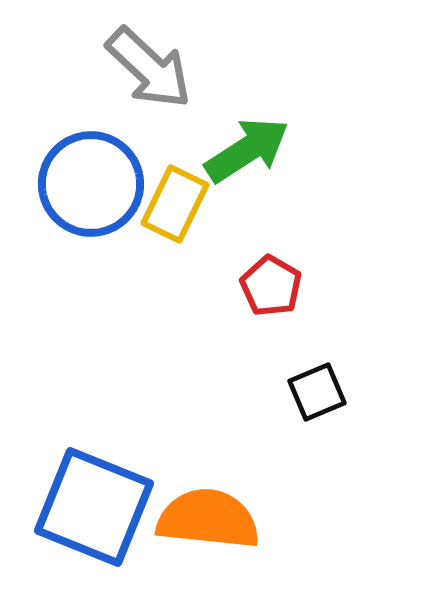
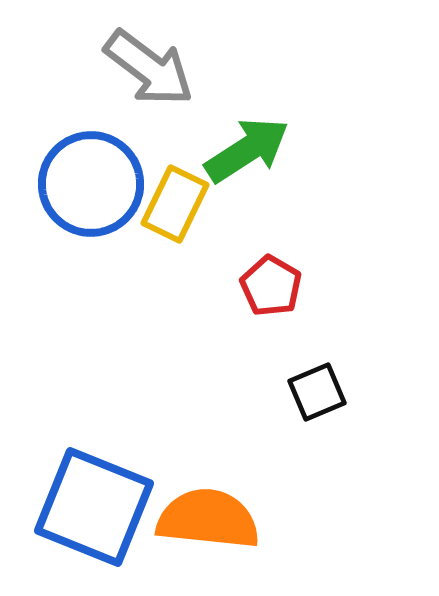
gray arrow: rotated 6 degrees counterclockwise
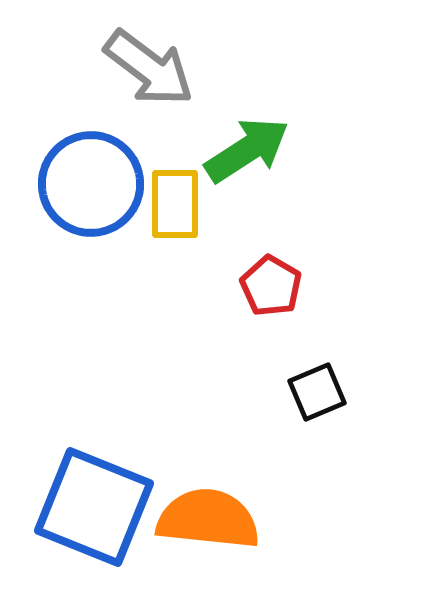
yellow rectangle: rotated 26 degrees counterclockwise
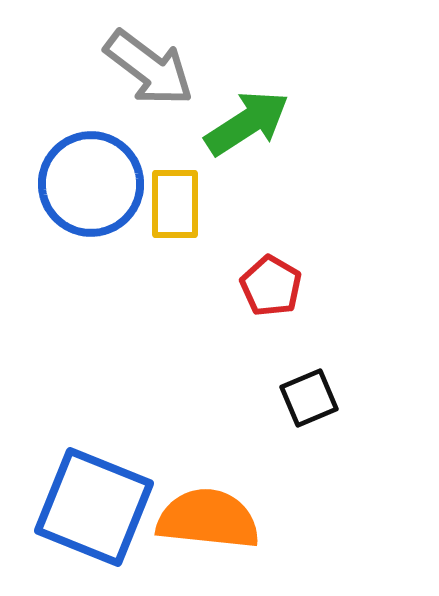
green arrow: moved 27 px up
black square: moved 8 px left, 6 px down
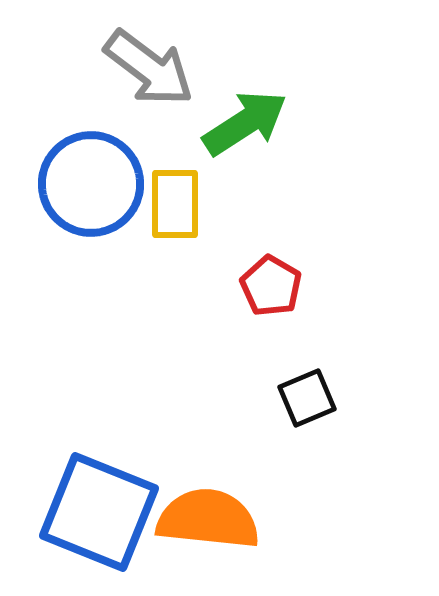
green arrow: moved 2 px left
black square: moved 2 px left
blue square: moved 5 px right, 5 px down
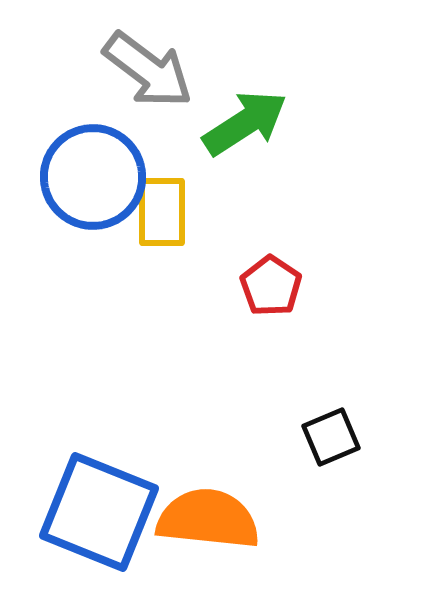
gray arrow: moved 1 px left, 2 px down
blue circle: moved 2 px right, 7 px up
yellow rectangle: moved 13 px left, 8 px down
red pentagon: rotated 4 degrees clockwise
black square: moved 24 px right, 39 px down
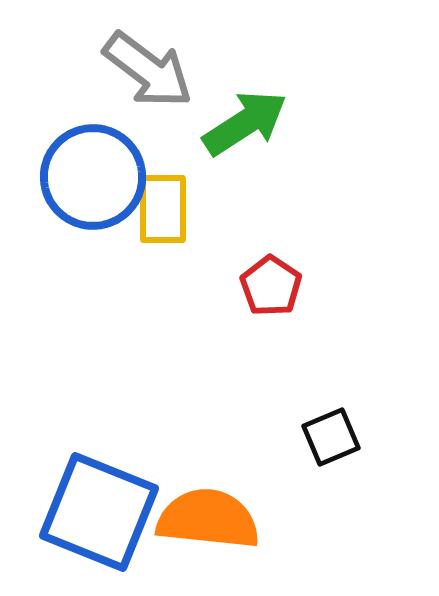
yellow rectangle: moved 1 px right, 3 px up
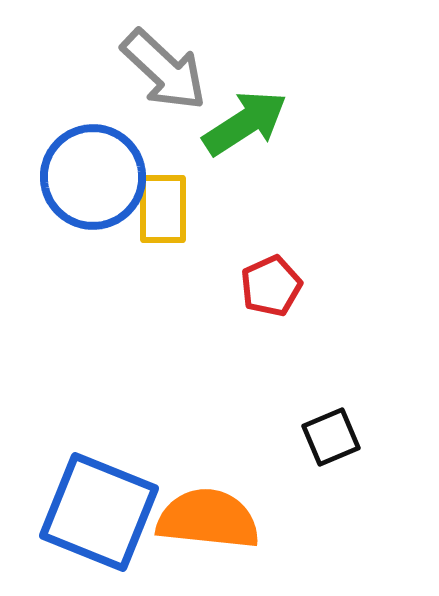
gray arrow: moved 16 px right; rotated 6 degrees clockwise
red pentagon: rotated 14 degrees clockwise
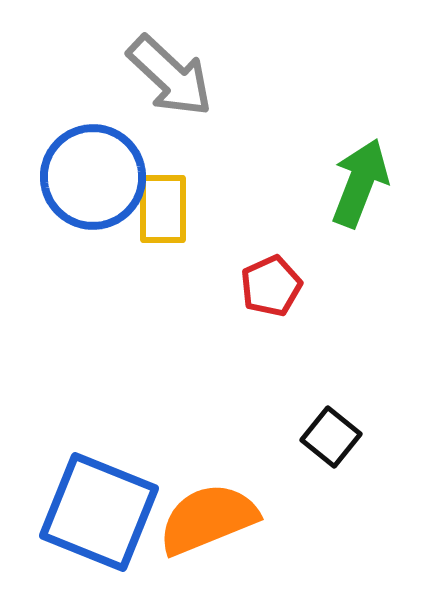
gray arrow: moved 6 px right, 6 px down
green arrow: moved 115 px right, 60 px down; rotated 36 degrees counterclockwise
black square: rotated 28 degrees counterclockwise
orange semicircle: rotated 28 degrees counterclockwise
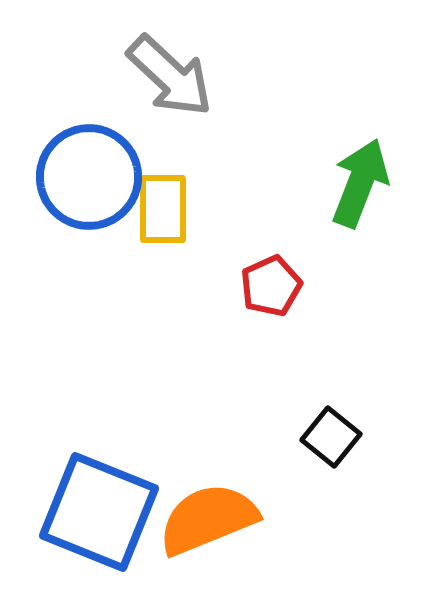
blue circle: moved 4 px left
